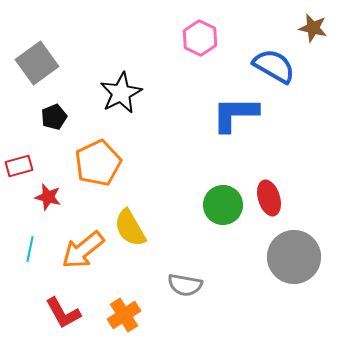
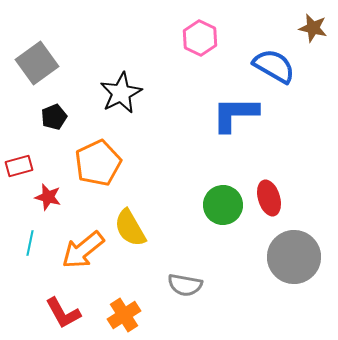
cyan line: moved 6 px up
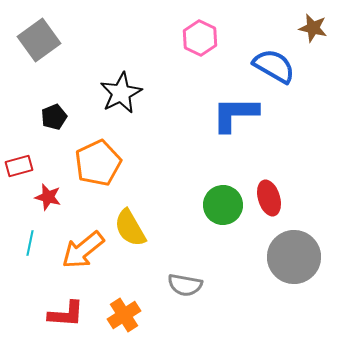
gray square: moved 2 px right, 23 px up
red L-shape: moved 3 px right, 1 px down; rotated 57 degrees counterclockwise
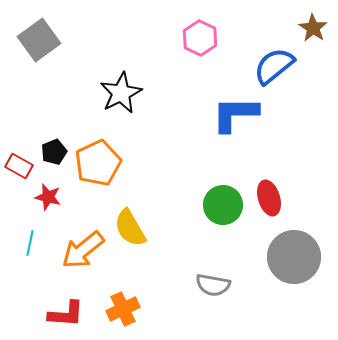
brown star: rotated 20 degrees clockwise
blue semicircle: rotated 69 degrees counterclockwise
black pentagon: moved 35 px down
red rectangle: rotated 44 degrees clockwise
gray semicircle: moved 28 px right
orange cross: moved 1 px left, 6 px up; rotated 8 degrees clockwise
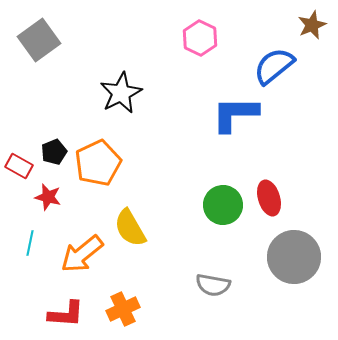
brown star: moved 1 px left, 3 px up; rotated 16 degrees clockwise
orange arrow: moved 1 px left, 4 px down
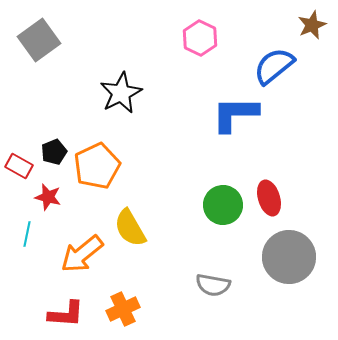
orange pentagon: moved 1 px left, 3 px down
cyan line: moved 3 px left, 9 px up
gray circle: moved 5 px left
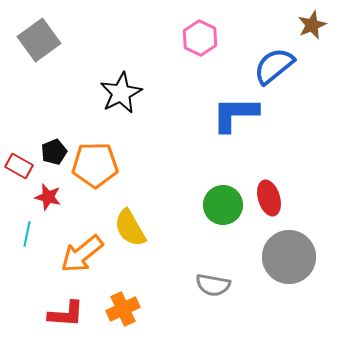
orange pentagon: moved 2 px left, 1 px up; rotated 24 degrees clockwise
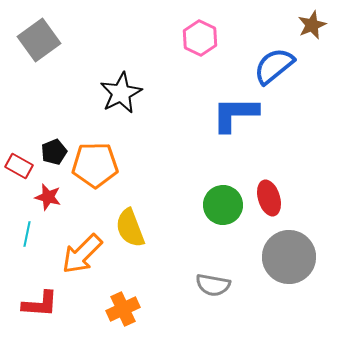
yellow semicircle: rotated 9 degrees clockwise
orange arrow: rotated 6 degrees counterclockwise
red L-shape: moved 26 px left, 10 px up
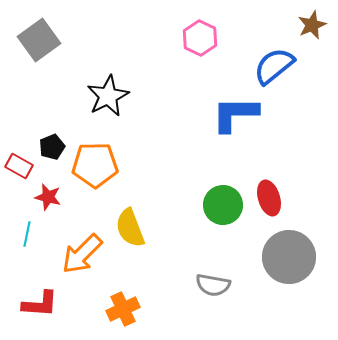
black star: moved 13 px left, 3 px down
black pentagon: moved 2 px left, 5 px up
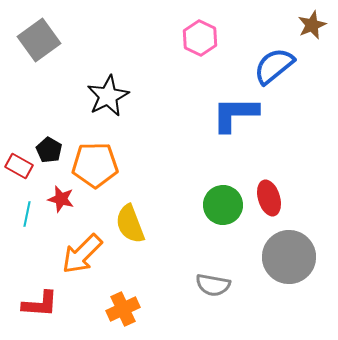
black pentagon: moved 3 px left, 3 px down; rotated 20 degrees counterclockwise
red star: moved 13 px right, 2 px down
yellow semicircle: moved 4 px up
cyan line: moved 20 px up
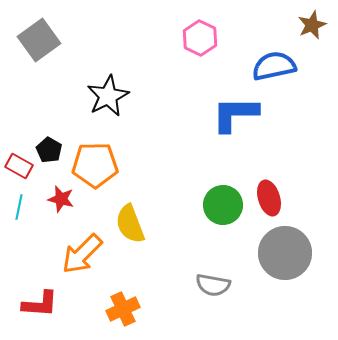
blue semicircle: rotated 27 degrees clockwise
cyan line: moved 8 px left, 7 px up
gray circle: moved 4 px left, 4 px up
